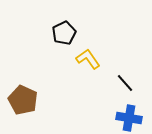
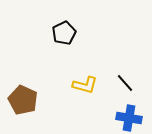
yellow L-shape: moved 3 px left, 26 px down; rotated 140 degrees clockwise
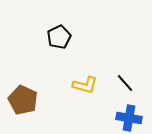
black pentagon: moved 5 px left, 4 px down
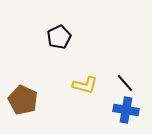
blue cross: moved 3 px left, 8 px up
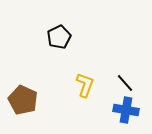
yellow L-shape: rotated 85 degrees counterclockwise
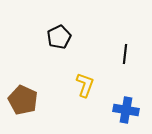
black line: moved 29 px up; rotated 48 degrees clockwise
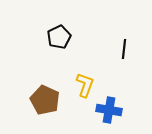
black line: moved 1 px left, 5 px up
brown pentagon: moved 22 px right
blue cross: moved 17 px left
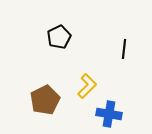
yellow L-shape: moved 2 px right, 1 px down; rotated 25 degrees clockwise
brown pentagon: rotated 20 degrees clockwise
blue cross: moved 4 px down
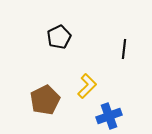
blue cross: moved 2 px down; rotated 30 degrees counterclockwise
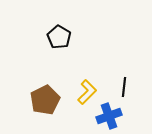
black pentagon: rotated 15 degrees counterclockwise
black line: moved 38 px down
yellow L-shape: moved 6 px down
